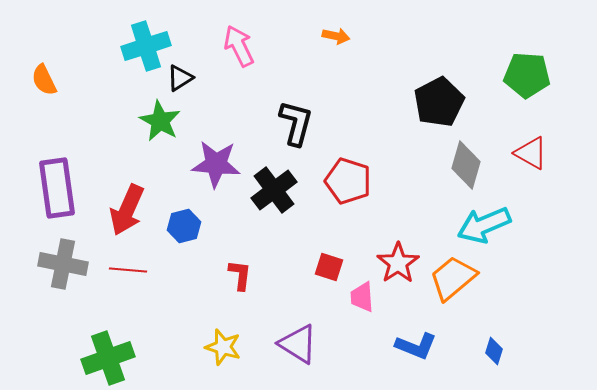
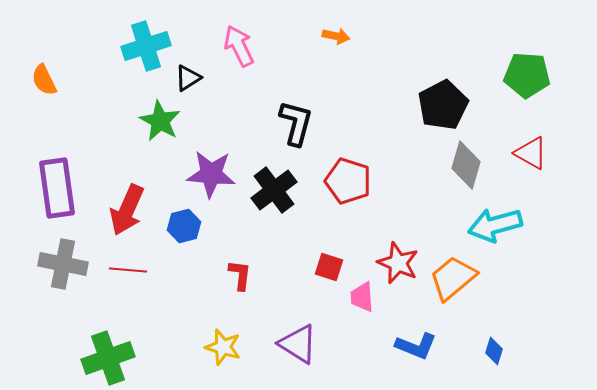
black triangle: moved 8 px right
black pentagon: moved 4 px right, 3 px down
purple star: moved 5 px left, 10 px down
cyan arrow: moved 11 px right; rotated 8 degrees clockwise
red star: rotated 15 degrees counterclockwise
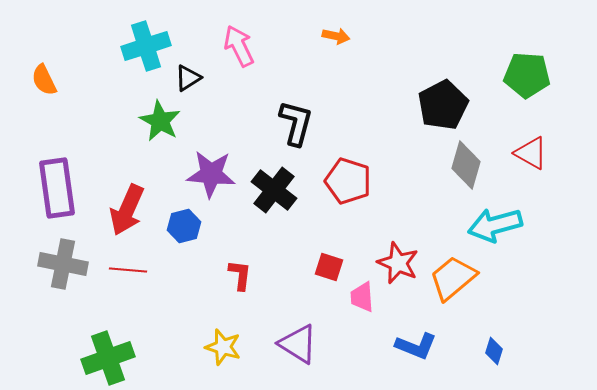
black cross: rotated 15 degrees counterclockwise
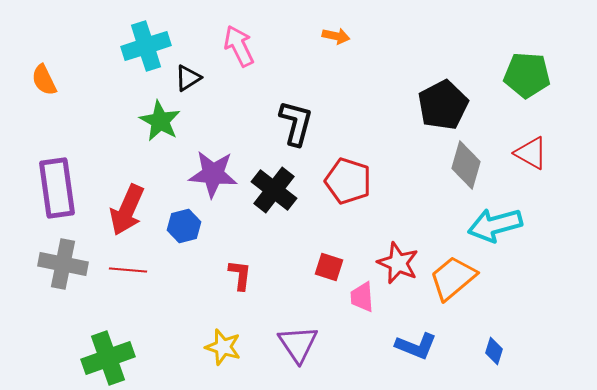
purple star: moved 2 px right
purple triangle: rotated 24 degrees clockwise
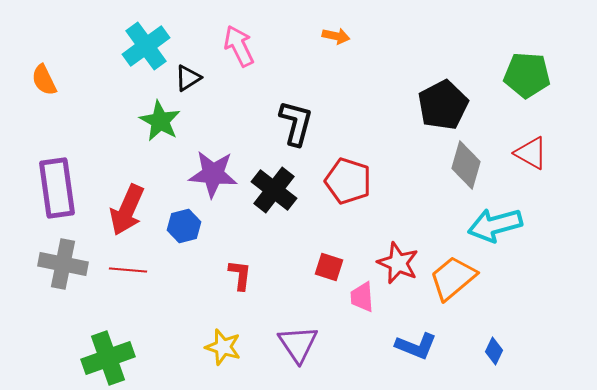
cyan cross: rotated 18 degrees counterclockwise
blue diamond: rotated 8 degrees clockwise
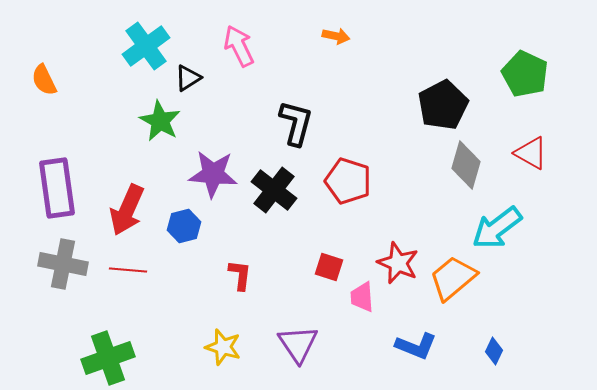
green pentagon: moved 2 px left, 1 px up; rotated 21 degrees clockwise
cyan arrow: moved 2 px right, 3 px down; rotated 22 degrees counterclockwise
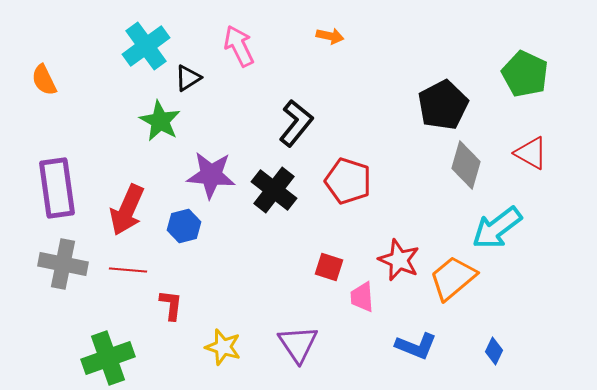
orange arrow: moved 6 px left
black L-shape: rotated 24 degrees clockwise
purple star: moved 2 px left, 1 px down
red star: moved 1 px right, 3 px up
red L-shape: moved 69 px left, 30 px down
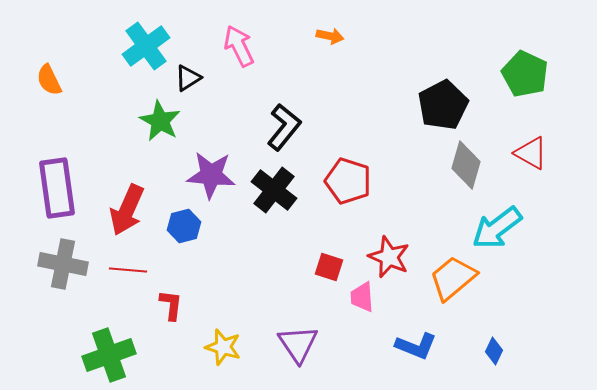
orange semicircle: moved 5 px right
black L-shape: moved 12 px left, 4 px down
red star: moved 10 px left, 3 px up
green cross: moved 1 px right, 3 px up
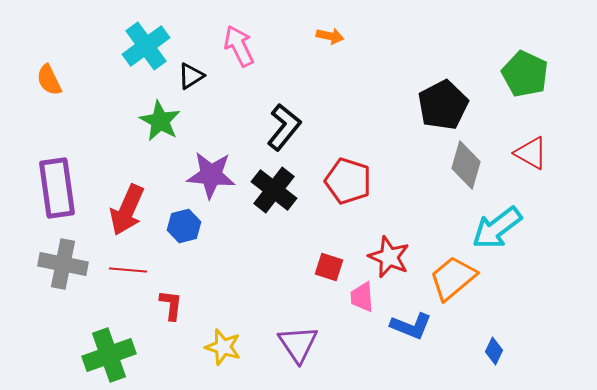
black triangle: moved 3 px right, 2 px up
blue L-shape: moved 5 px left, 20 px up
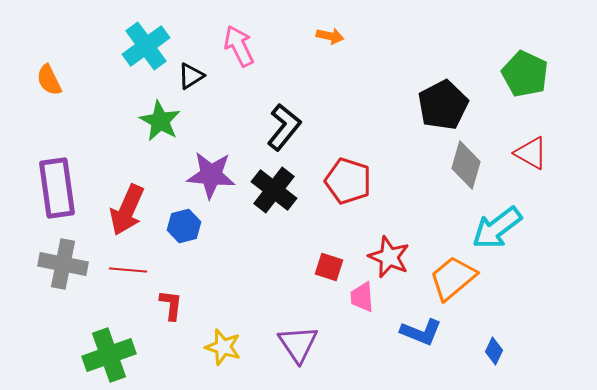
blue L-shape: moved 10 px right, 6 px down
